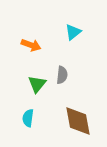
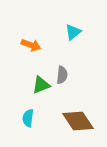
green triangle: moved 4 px right, 1 px down; rotated 30 degrees clockwise
brown diamond: rotated 24 degrees counterclockwise
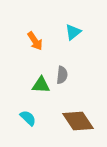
orange arrow: moved 4 px right, 4 px up; rotated 36 degrees clockwise
green triangle: rotated 24 degrees clockwise
cyan semicircle: rotated 126 degrees clockwise
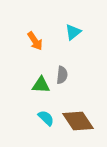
cyan semicircle: moved 18 px right
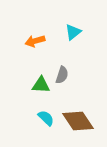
orange arrow: rotated 108 degrees clockwise
gray semicircle: rotated 12 degrees clockwise
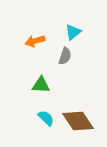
gray semicircle: moved 3 px right, 19 px up
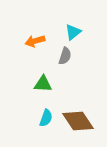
green triangle: moved 2 px right, 1 px up
cyan semicircle: rotated 66 degrees clockwise
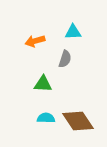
cyan triangle: rotated 36 degrees clockwise
gray semicircle: moved 3 px down
cyan semicircle: rotated 108 degrees counterclockwise
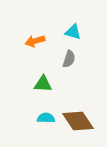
cyan triangle: rotated 18 degrees clockwise
gray semicircle: moved 4 px right
